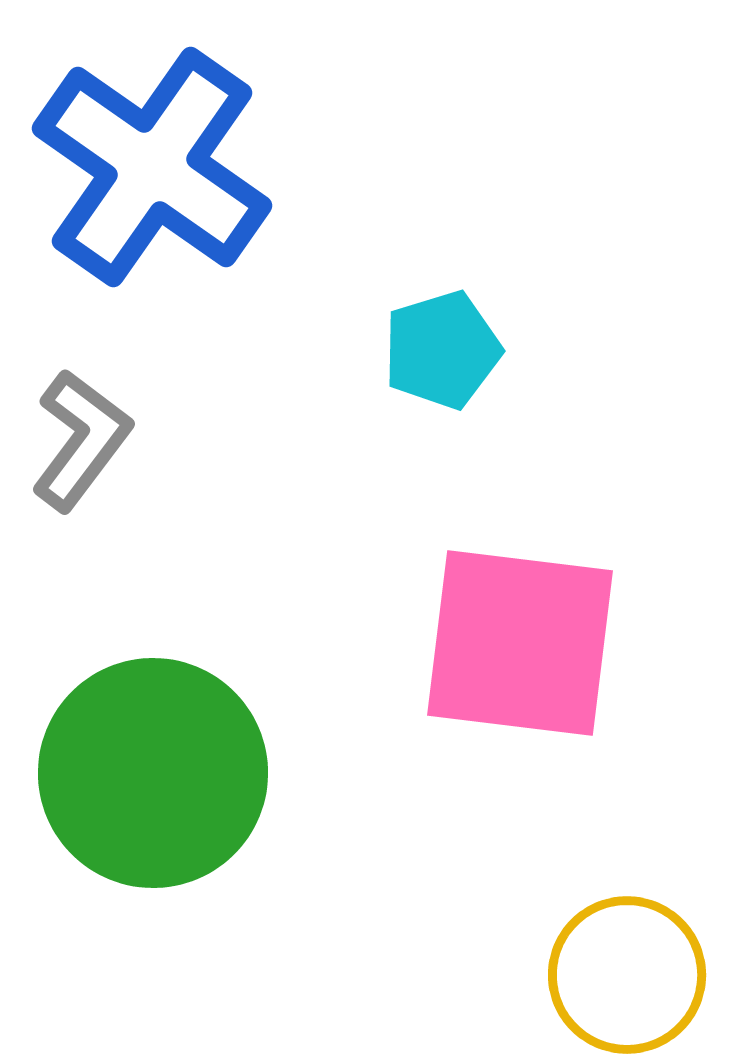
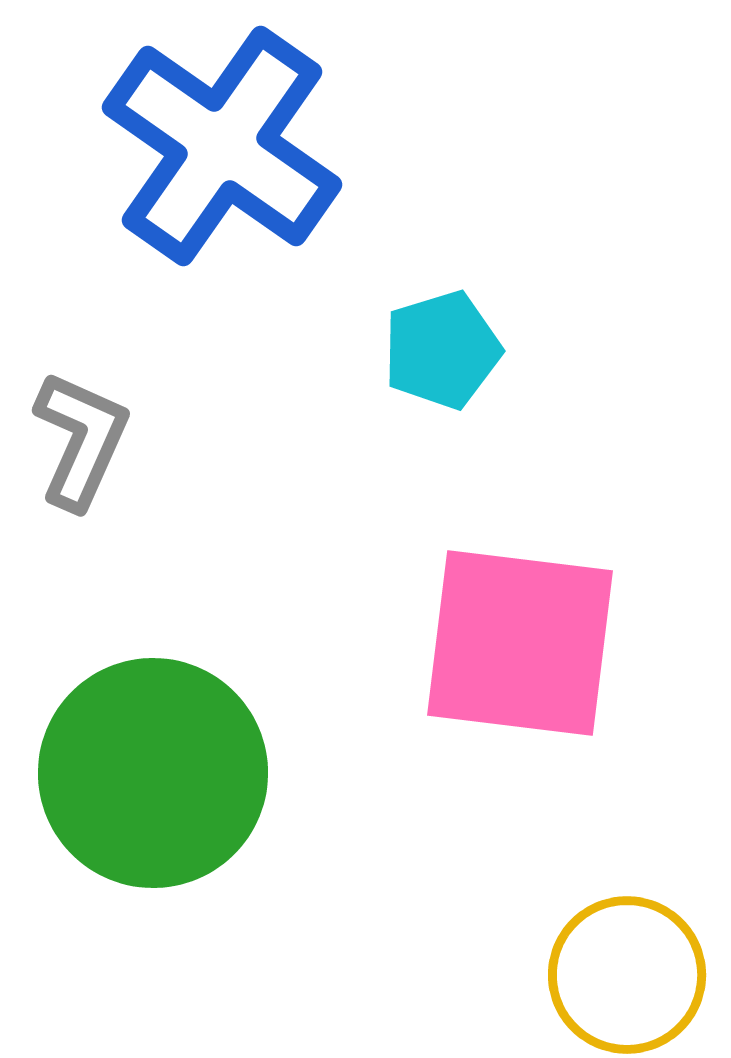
blue cross: moved 70 px right, 21 px up
gray L-shape: rotated 13 degrees counterclockwise
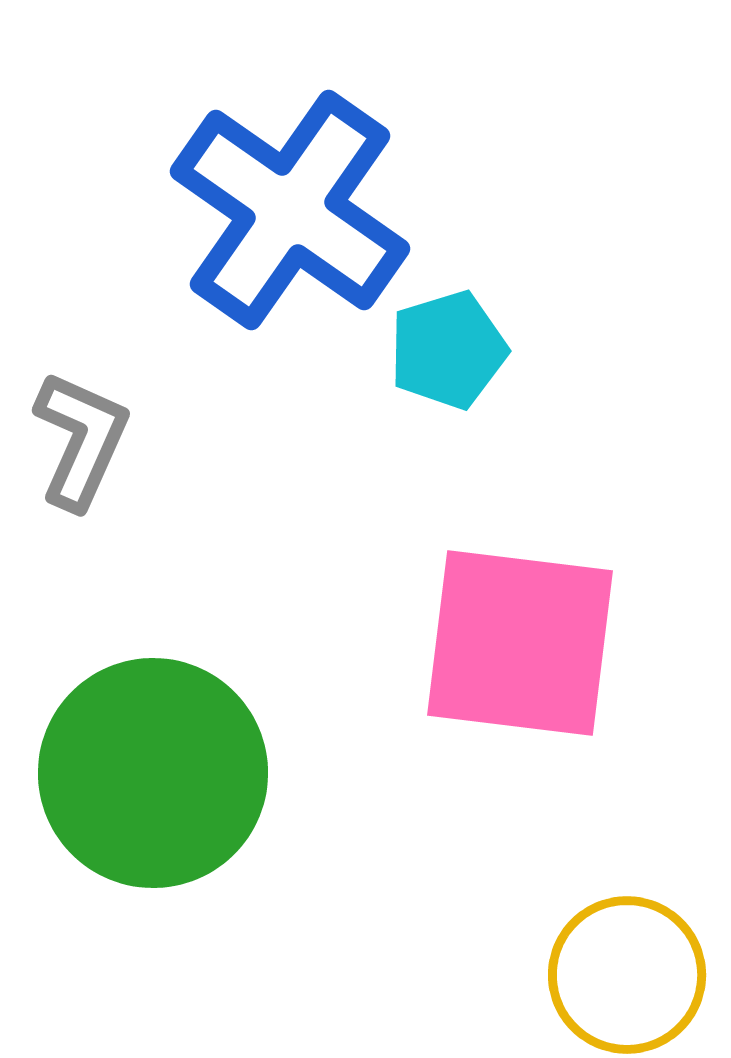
blue cross: moved 68 px right, 64 px down
cyan pentagon: moved 6 px right
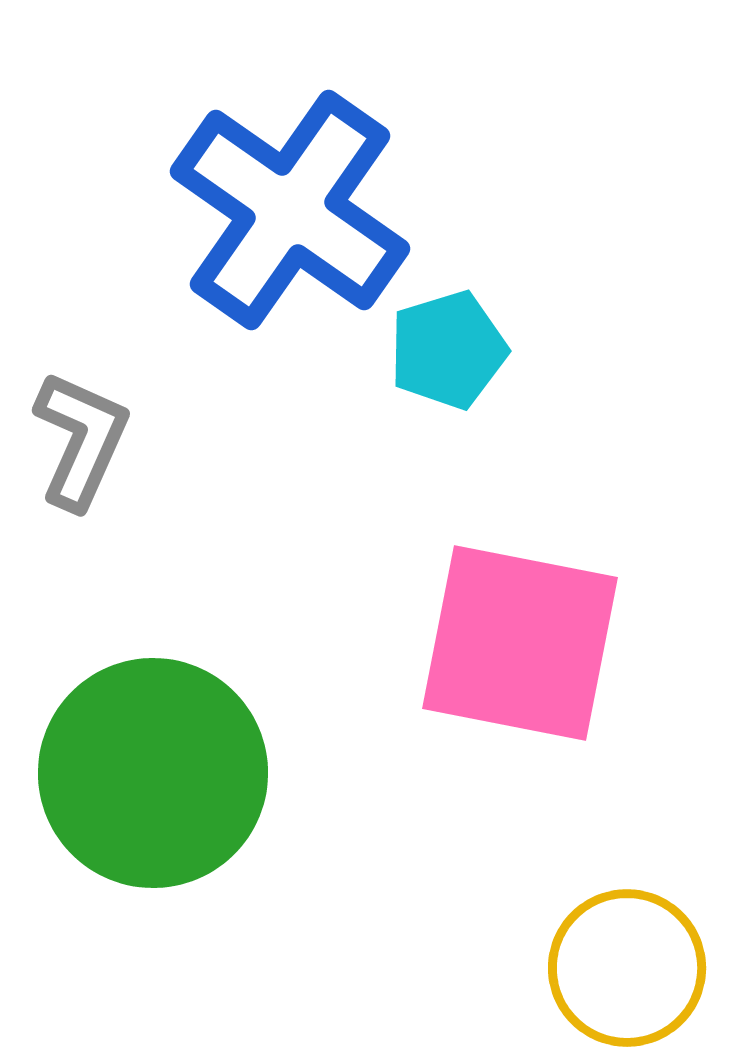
pink square: rotated 4 degrees clockwise
yellow circle: moved 7 px up
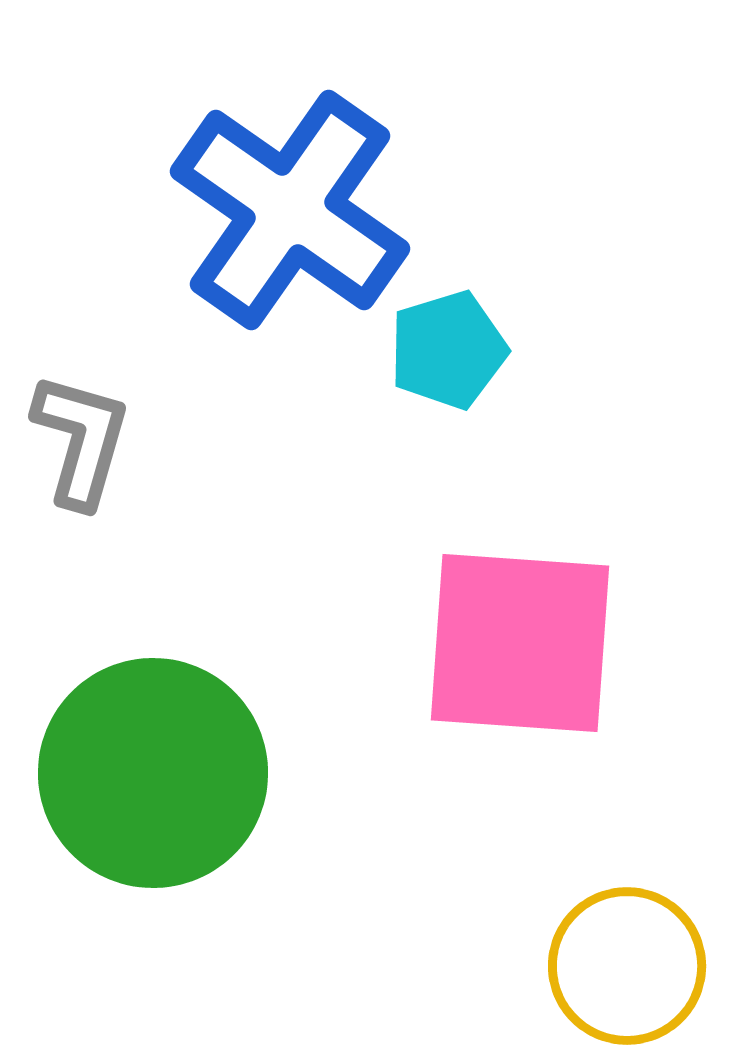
gray L-shape: rotated 8 degrees counterclockwise
pink square: rotated 7 degrees counterclockwise
yellow circle: moved 2 px up
